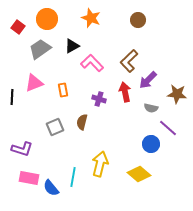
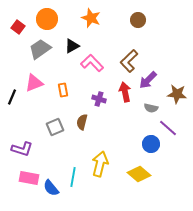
black line: rotated 21 degrees clockwise
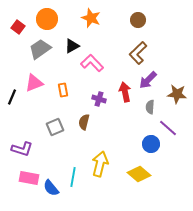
brown L-shape: moved 9 px right, 8 px up
gray semicircle: moved 1 px left, 1 px up; rotated 80 degrees clockwise
brown semicircle: moved 2 px right
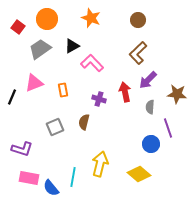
purple line: rotated 30 degrees clockwise
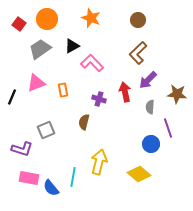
red square: moved 1 px right, 3 px up
pink triangle: moved 2 px right
gray square: moved 9 px left, 3 px down
yellow arrow: moved 1 px left, 2 px up
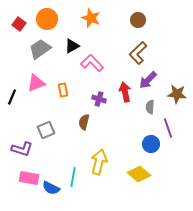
blue semicircle: rotated 24 degrees counterclockwise
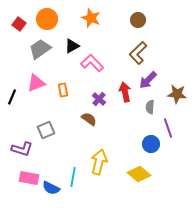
purple cross: rotated 24 degrees clockwise
brown semicircle: moved 5 px right, 3 px up; rotated 112 degrees clockwise
